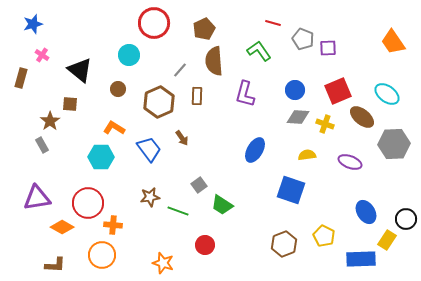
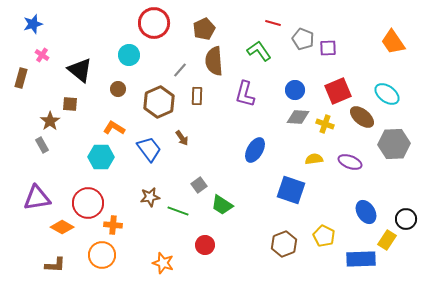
yellow semicircle at (307, 155): moved 7 px right, 4 px down
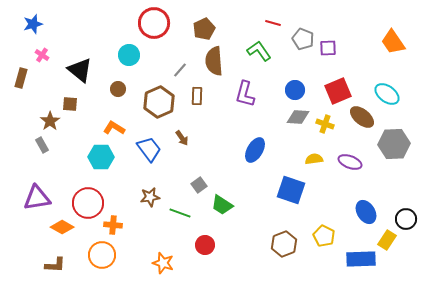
green line at (178, 211): moved 2 px right, 2 px down
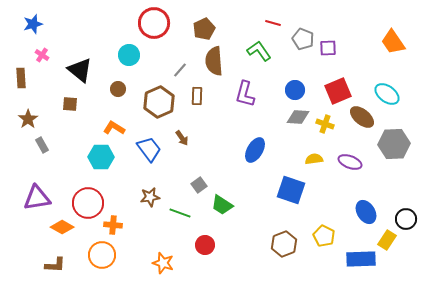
brown rectangle at (21, 78): rotated 18 degrees counterclockwise
brown star at (50, 121): moved 22 px left, 2 px up
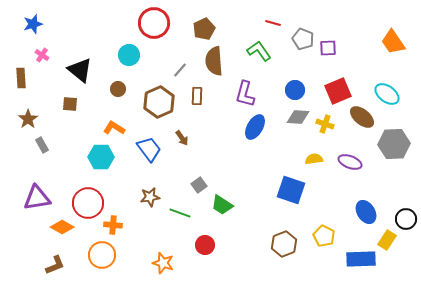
blue ellipse at (255, 150): moved 23 px up
brown L-shape at (55, 265): rotated 25 degrees counterclockwise
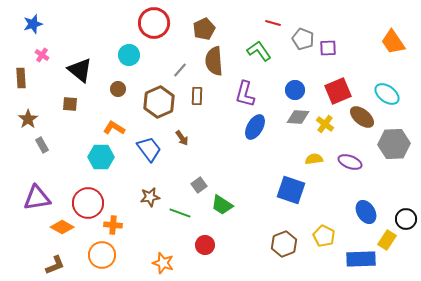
yellow cross at (325, 124): rotated 18 degrees clockwise
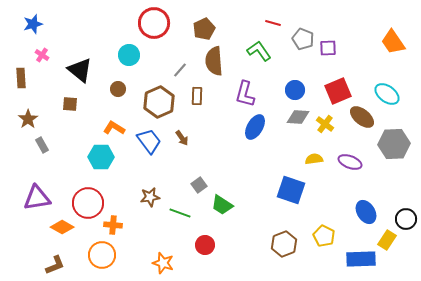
blue trapezoid at (149, 149): moved 8 px up
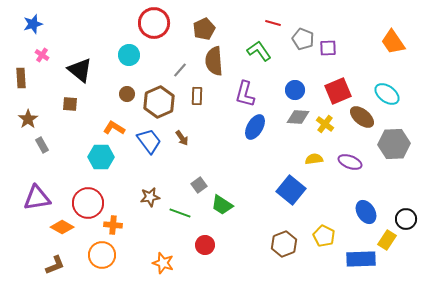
brown circle at (118, 89): moved 9 px right, 5 px down
blue square at (291, 190): rotated 20 degrees clockwise
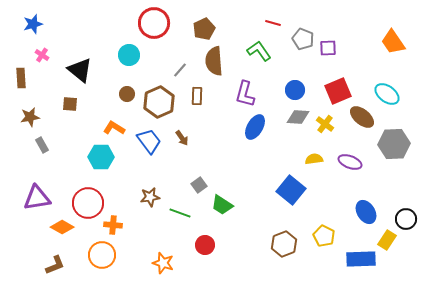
brown star at (28, 119): moved 2 px right, 2 px up; rotated 24 degrees clockwise
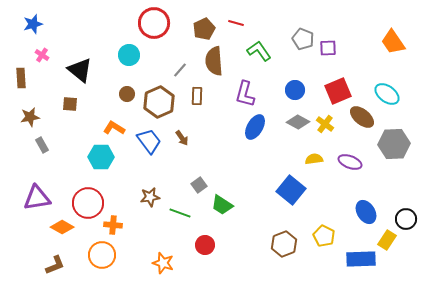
red line at (273, 23): moved 37 px left
gray diamond at (298, 117): moved 5 px down; rotated 25 degrees clockwise
